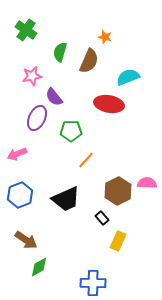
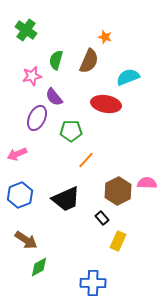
green semicircle: moved 4 px left, 8 px down
red ellipse: moved 3 px left
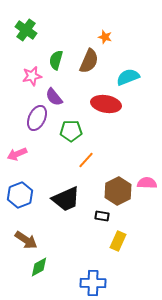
black rectangle: moved 2 px up; rotated 40 degrees counterclockwise
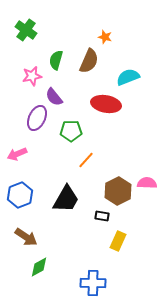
black trapezoid: rotated 36 degrees counterclockwise
brown arrow: moved 3 px up
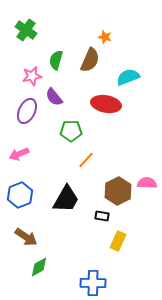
brown semicircle: moved 1 px right, 1 px up
purple ellipse: moved 10 px left, 7 px up
pink arrow: moved 2 px right
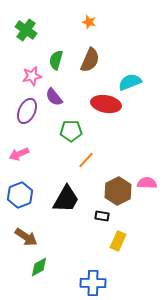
orange star: moved 16 px left, 15 px up
cyan semicircle: moved 2 px right, 5 px down
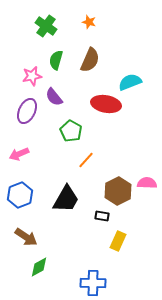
green cross: moved 20 px right, 4 px up
green pentagon: rotated 30 degrees clockwise
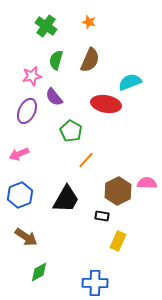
green diamond: moved 5 px down
blue cross: moved 2 px right
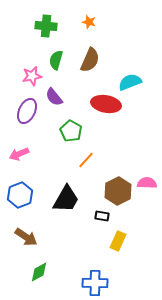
green cross: rotated 30 degrees counterclockwise
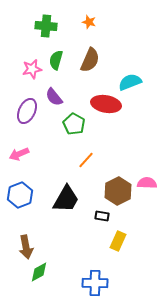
pink star: moved 7 px up
green pentagon: moved 3 px right, 7 px up
brown arrow: moved 10 px down; rotated 45 degrees clockwise
